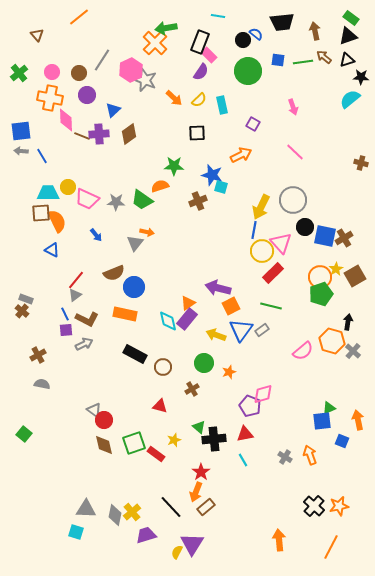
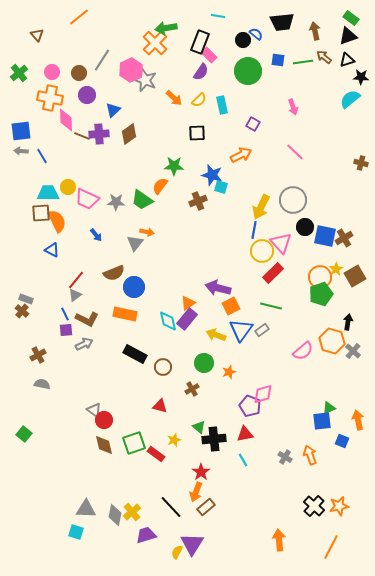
orange semicircle at (160, 186): rotated 36 degrees counterclockwise
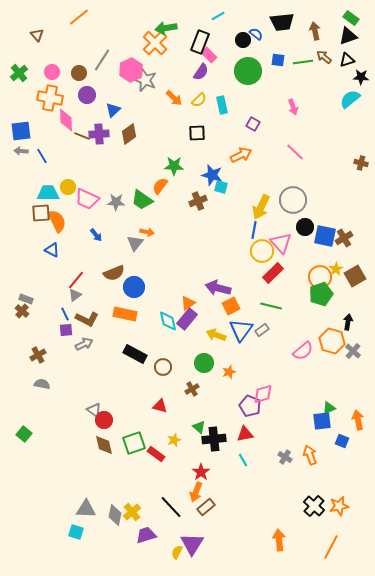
cyan line at (218, 16): rotated 40 degrees counterclockwise
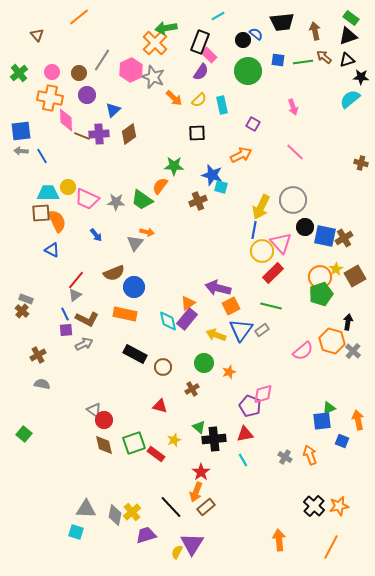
gray star at (145, 80): moved 8 px right, 3 px up
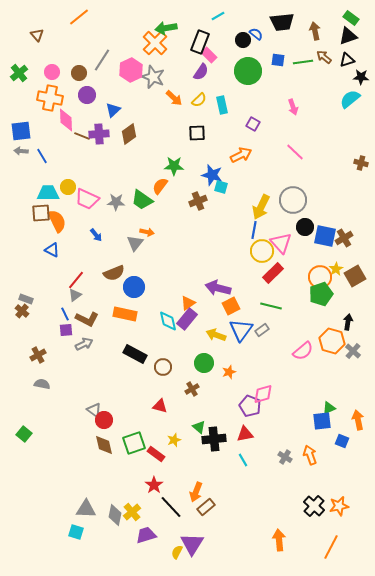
red star at (201, 472): moved 47 px left, 13 px down
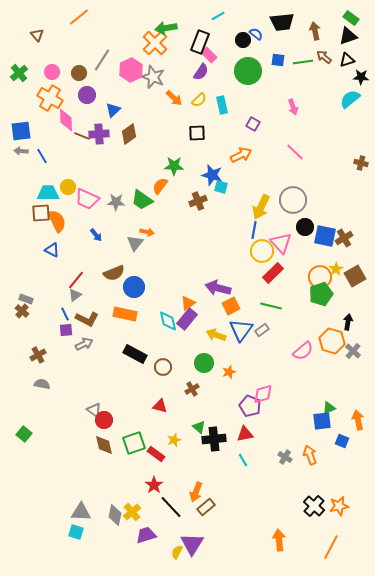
orange cross at (50, 98): rotated 20 degrees clockwise
gray triangle at (86, 509): moved 5 px left, 3 px down
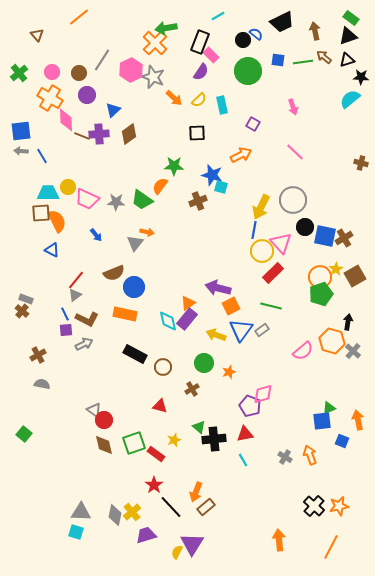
black trapezoid at (282, 22): rotated 20 degrees counterclockwise
pink rectangle at (209, 55): moved 2 px right
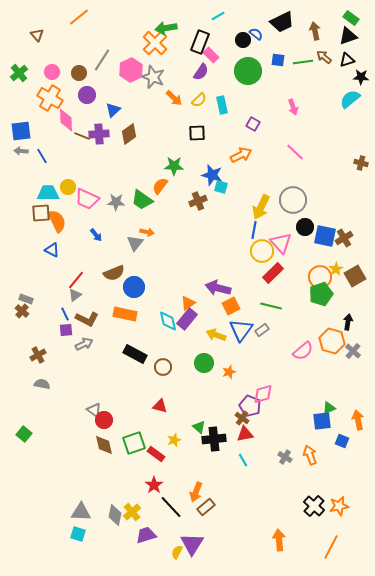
brown cross at (192, 389): moved 50 px right, 29 px down; rotated 24 degrees counterclockwise
cyan square at (76, 532): moved 2 px right, 2 px down
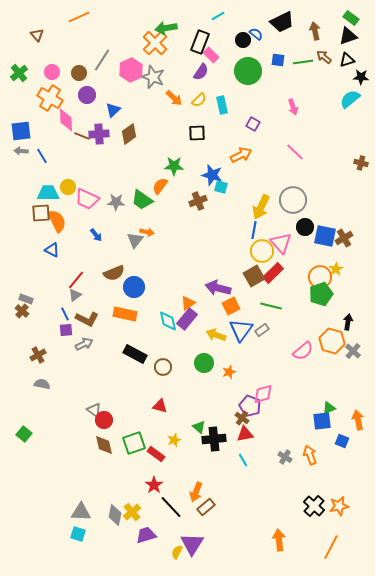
orange line at (79, 17): rotated 15 degrees clockwise
gray triangle at (135, 243): moved 3 px up
brown square at (355, 276): moved 101 px left
